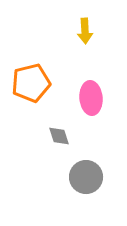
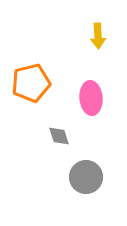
yellow arrow: moved 13 px right, 5 px down
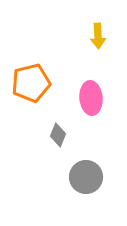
gray diamond: moved 1 px left, 1 px up; rotated 40 degrees clockwise
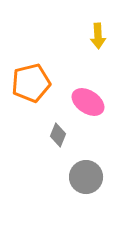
pink ellipse: moved 3 px left, 4 px down; rotated 52 degrees counterclockwise
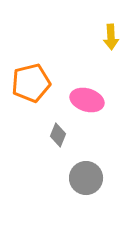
yellow arrow: moved 13 px right, 1 px down
pink ellipse: moved 1 px left, 2 px up; rotated 16 degrees counterclockwise
gray circle: moved 1 px down
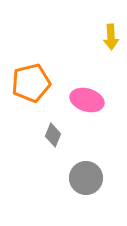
gray diamond: moved 5 px left
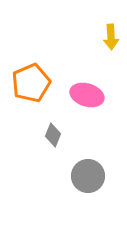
orange pentagon: rotated 9 degrees counterclockwise
pink ellipse: moved 5 px up
gray circle: moved 2 px right, 2 px up
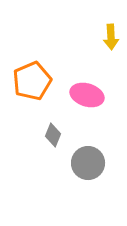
orange pentagon: moved 1 px right, 2 px up
gray circle: moved 13 px up
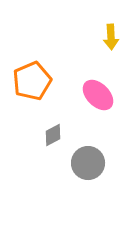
pink ellipse: moved 11 px right; rotated 28 degrees clockwise
gray diamond: rotated 40 degrees clockwise
